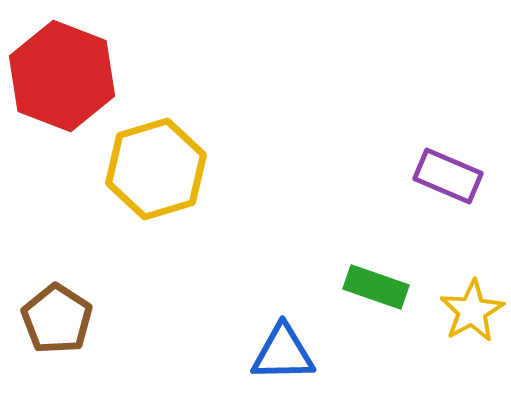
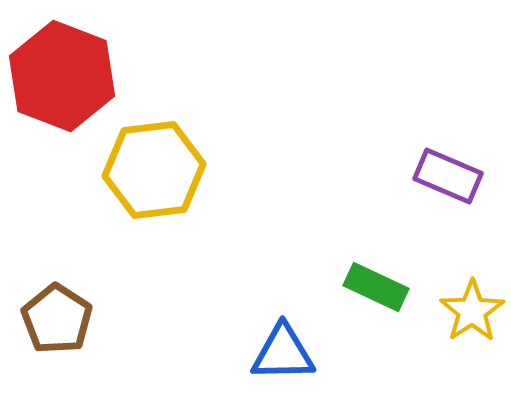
yellow hexagon: moved 2 px left, 1 px down; rotated 10 degrees clockwise
green rectangle: rotated 6 degrees clockwise
yellow star: rotated 4 degrees counterclockwise
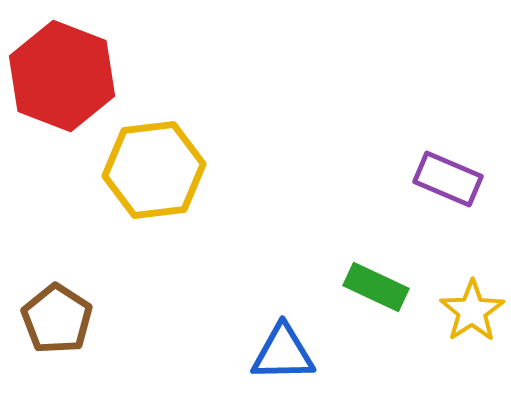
purple rectangle: moved 3 px down
